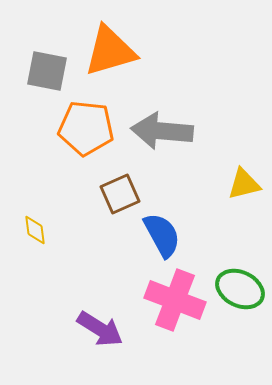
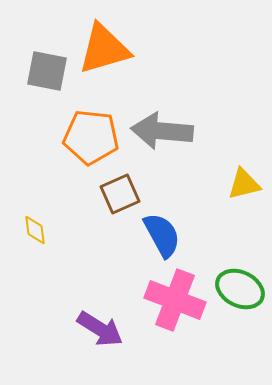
orange triangle: moved 6 px left, 2 px up
orange pentagon: moved 5 px right, 9 px down
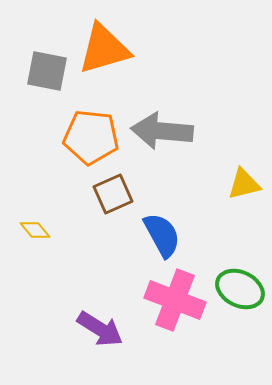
brown square: moved 7 px left
yellow diamond: rotated 32 degrees counterclockwise
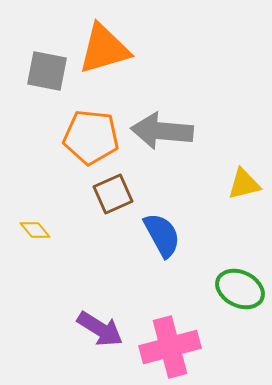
pink cross: moved 5 px left, 47 px down; rotated 36 degrees counterclockwise
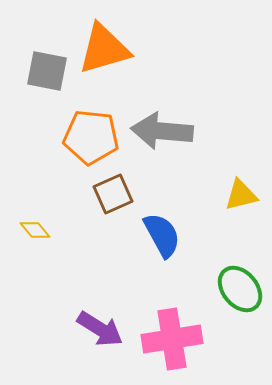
yellow triangle: moved 3 px left, 11 px down
green ellipse: rotated 24 degrees clockwise
pink cross: moved 2 px right, 8 px up; rotated 6 degrees clockwise
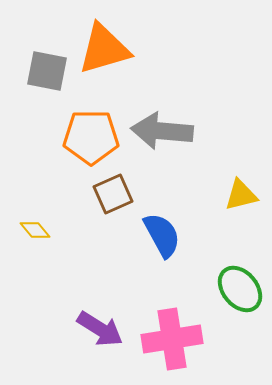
orange pentagon: rotated 6 degrees counterclockwise
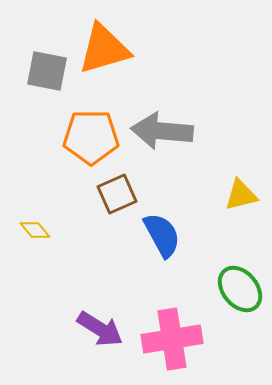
brown square: moved 4 px right
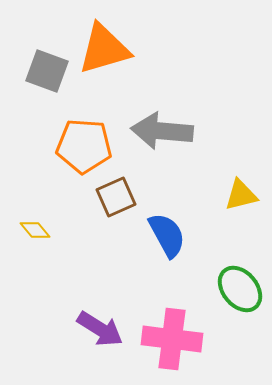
gray square: rotated 9 degrees clockwise
orange pentagon: moved 7 px left, 9 px down; rotated 4 degrees clockwise
brown square: moved 1 px left, 3 px down
blue semicircle: moved 5 px right
pink cross: rotated 16 degrees clockwise
